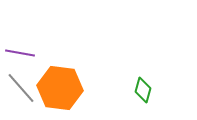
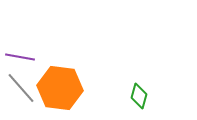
purple line: moved 4 px down
green diamond: moved 4 px left, 6 px down
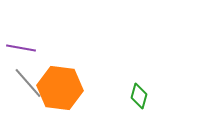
purple line: moved 1 px right, 9 px up
gray line: moved 7 px right, 5 px up
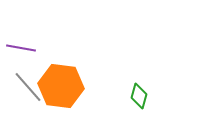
gray line: moved 4 px down
orange hexagon: moved 1 px right, 2 px up
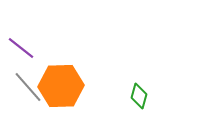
purple line: rotated 28 degrees clockwise
orange hexagon: rotated 9 degrees counterclockwise
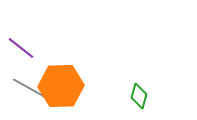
gray line: moved 1 px right, 1 px down; rotated 20 degrees counterclockwise
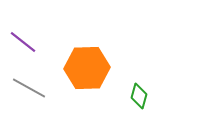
purple line: moved 2 px right, 6 px up
orange hexagon: moved 26 px right, 18 px up
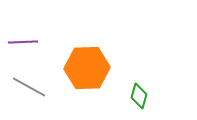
purple line: rotated 40 degrees counterclockwise
gray line: moved 1 px up
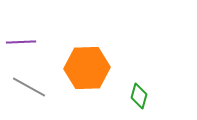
purple line: moved 2 px left
